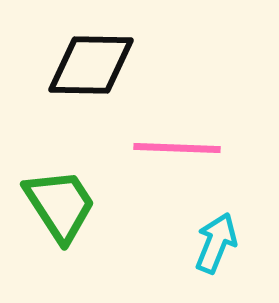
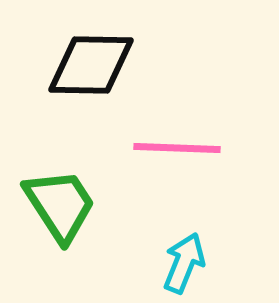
cyan arrow: moved 32 px left, 20 px down
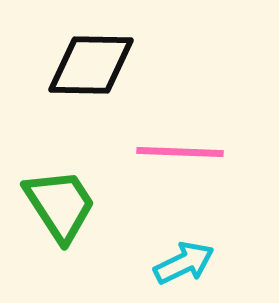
pink line: moved 3 px right, 4 px down
cyan arrow: rotated 42 degrees clockwise
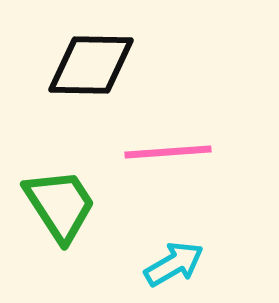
pink line: moved 12 px left; rotated 6 degrees counterclockwise
cyan arrow: moved 10 px left, 1 px down; rotated 4 degrees counterclockwise
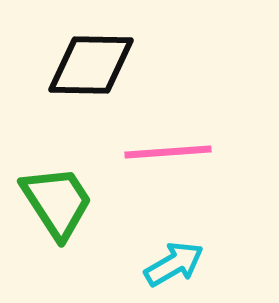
green trapezoid: moved 3 px left, 3 px up
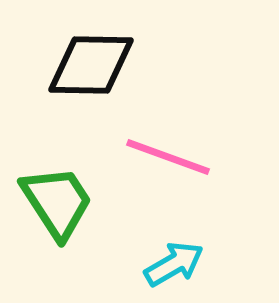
pink line: moved 5 px down; rotated 24 degrees clockwise
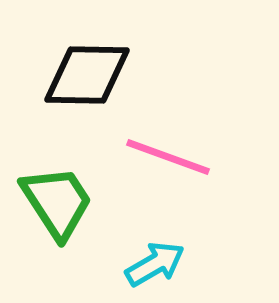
black diamond: moved 4 px left, 10 px down
cyan arrow: moved 19 px left
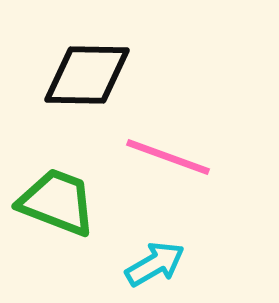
green trapezoid: rotated 36 degrees counterclockwise
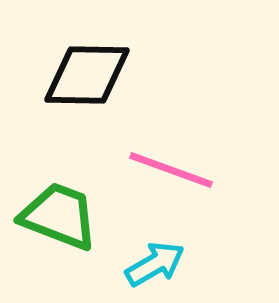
pink line: moved 3 px right, 13 px down
green trapezoid: moved 2 px right, 14 px down
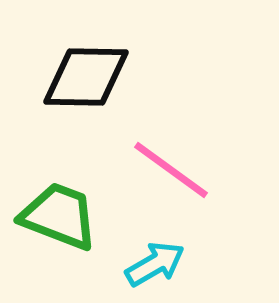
black diamond: moved 1 px left, 2 px down
pink line: rotated 16 degrees clockwise
